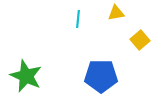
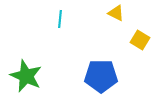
yellow triangle: rotated 36 degrees clockwise
cyan line: moved 18 px left
yellow square: rotated 18 degrees counterclockwise
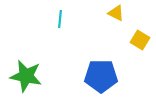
green star: rotated 12 degrees counterclockwise
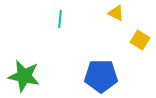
green star: moved 2 px left
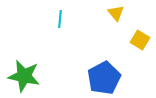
yellow triangle: rotated 24 degrees clockwise
blue pentagon: moved 3 px right, 2 px down; rotated 28 degrees counterclockwise
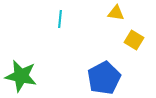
yellow triangle: rotated 42 degrees counterclockwise
yellow square: moved 6 px left
green star: moved 3 px left
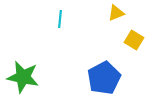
yellow triangle: rotated 30 degrees counterclockwise
green star: moved 2 px right, 1 px down
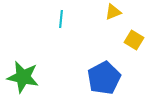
yellow triangle: moved 3 px left, 1 px up
cyan line: moved 1 px right
